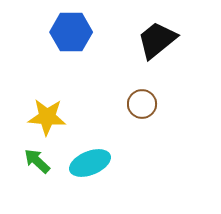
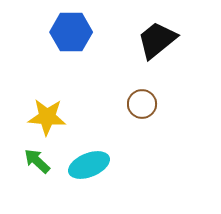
cyan ellipse: moved 1 px left, 2 px down
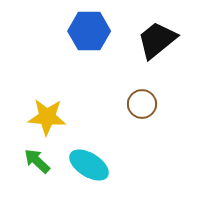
blue hexagon: moved 18 px right, 1 px up
cyan ellipse: rotated 54 degrees clockwise
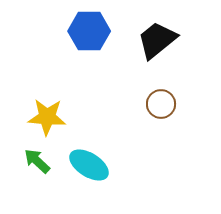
brown circle: moved 19 px right
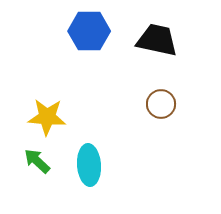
black trapezoid: rotated 51 degrees clockwise
cyan ellipse: rotated 54 degrees clockwise
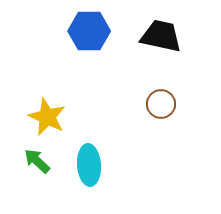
black trapezoid: moved 4 px right, 4 px up
yellow star: rotated 21 degrees clockwise
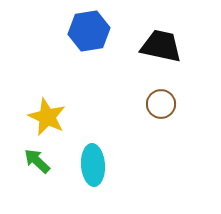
blue hexagon: rotated 9 degrees counterclockwise
black trapezoid: moved 10 px down
cyan ellipse: moved 4 px right
